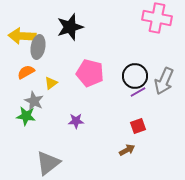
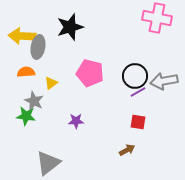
orange semicircle: rotated 24 degrees clockwise
gray arrow: rotated 56 degrees clockwise
red square: moved 4 px up; rotated 28 degrees clockwise
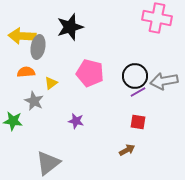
green star: moved 13 px left, 5 px down
purple star: rotated 14 degrees clockwise
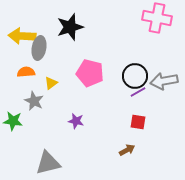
gray ellipse: moved 1 px right, 1 px down
gray triangle: rotated 24 degrees clockwise
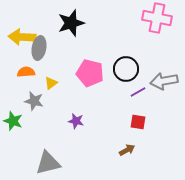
black star: moved 1 px right, 4 px up
yellow arrow: moved 1 px down
black circle: moved 9 px left, 7 px up
gray star: rotated 12 degrees counterclockwise
green star: rotated 12 degrees clockwise
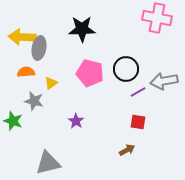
black star: moved 11 px right, 6 px down; rotated 16 degrees clockwise
purple star: rotated 21 degrees clockwise
